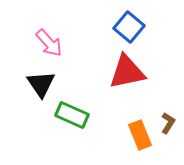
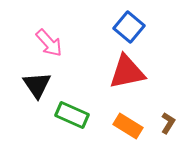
black triangle: moved 4 px left, 1 px down
orange rectangle: moved 12 px left, 9 px up; rotated 36 degrees counterclockwise
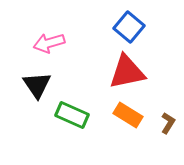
pink arrow: rotated 116 degrees clockwise
orange rectangle: moved 11 px up
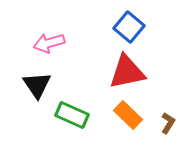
orange rectangle: rotated 12 degrees clockwise
